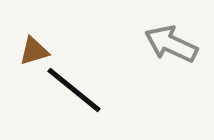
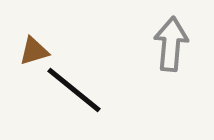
gray arrow: rotated 70 degrees clockwise
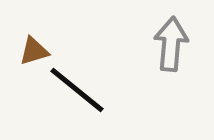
black line: moved 3 px right
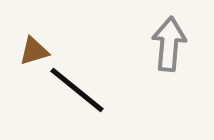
gray arrow: moved 2 px left
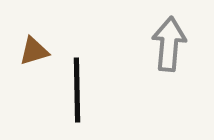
black line: rotated 50 degrees clockwise
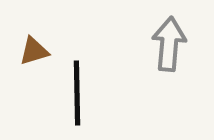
black line: moved 3 px down
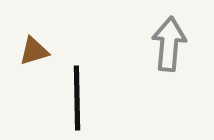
black line: moved 5 px down
